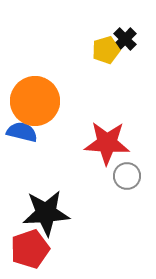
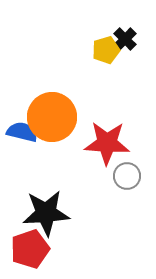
orange circle: moved 17 px right, 16 px down
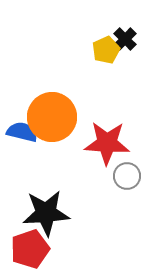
yellow pentagon: rotated 8 degrees counterclockwise
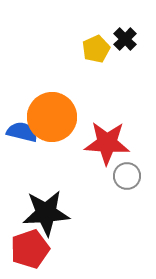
yellow pentagon: moved 10 px left, 1 px up
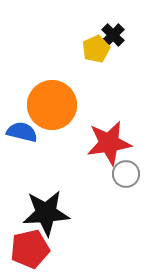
black cross: moved 12 px left, 4 px up
orange circle: moved 12 px up
red star: moved 2 px right; rotated 12 degrees counterclockwise
gray circle: moved 1 px left, 2 px up
red pentagon: rotated 6 degrees clockwise
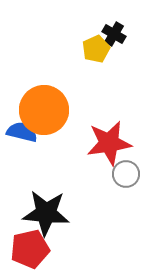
black cross: moved 1 px right, 1 px up; rotated 15 degrees counterclockwise
orange circle: moved 8 px left, 5 px down
black star: rotated 9 degrees clockwise
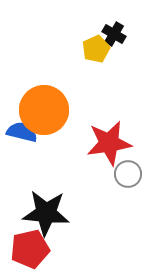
gray circle: moved 2 px right
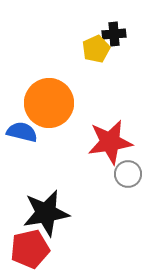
black cross: rotated 35 degrees counterclockwise
orange circle: moved 5 px right, 7 px up
red star: moved 1 px right, 1 px up
black star: rotated 15 degrees counterclockwise
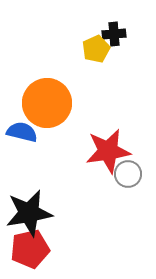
orange circle: moved 2 px left
red star: moved 2 px left, 9 px down
black star: moved 17 px left
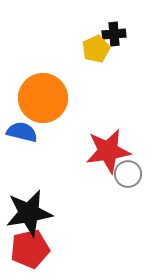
orange circle: moved 4 px left, 5 px up
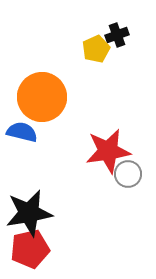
black cross: moved 3 px right, 1 px down; rotated 15 degrees counterclockwise
orange circle: moved 1 px left, 1 px up
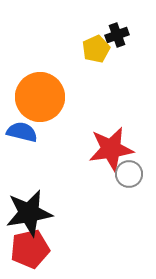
orange circle: moved 2 px left
red star: moved 3 px right, 2 px up
gray circle: moved 1 px right
